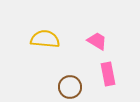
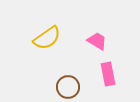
yellow semicircle: moved 2 px right, 1 px up; rotated 140 degrees clockwise
brown circle: moved 2 px left
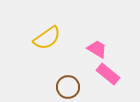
pink trapezoid: moved 8 px down
pink rectangle: rotated 40 degrees counterclockwise
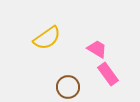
pink rectangle: rotated 15 degrees clockwise
